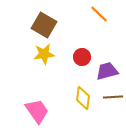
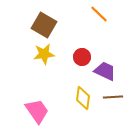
purple trapezoid: moved 2 px left; rotated 40 degrees clockwise
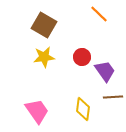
yellow star: moved 3 px down
purple trapezoid: rotated 30 degrees clockwise
yellow diamond: moved 11 px down
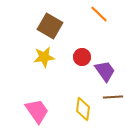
brown square: moved 6 px right, 1 px down
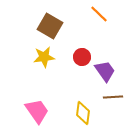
yellow diamond: moved 4 px down
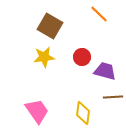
purple trapezoid: rotated 40 degrees counterclockwise
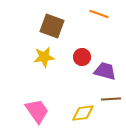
orange line: rotated 24 degrees counterclockwise
brown square: moved 2 px right; rotated 10 degrees counterclockwise
brown line: moved 2 px left, 2 px down
yellow diamond: rotated 75 degrees clockwise
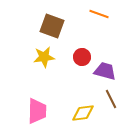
brown line: rotated 66 degrees clockwise
pink trapezoid: rotated 36 degrees clockwise
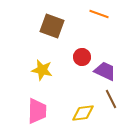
yellow star: moved 2 px left, 13 px down; rotated 20 degrees clockwise
purple trapezoid: rotated 10 degrees clockwise
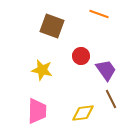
red circle: moved 1 px left, 1 px up
purple trapezoid: moved 1 px right, 1 px up; rotated 30 degrees clockwise
